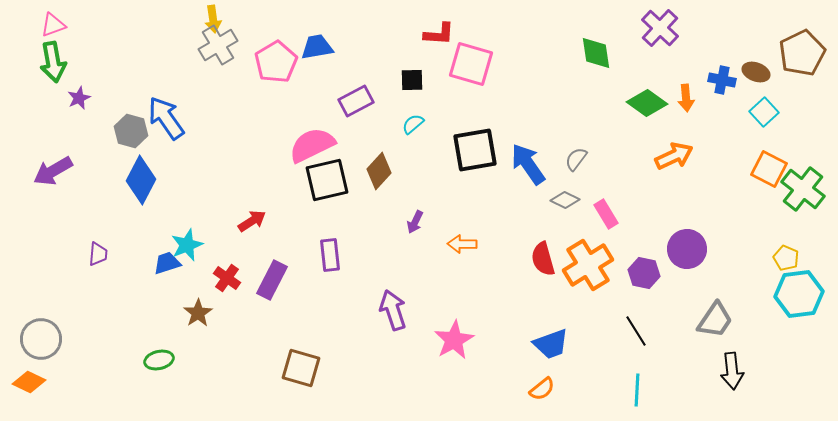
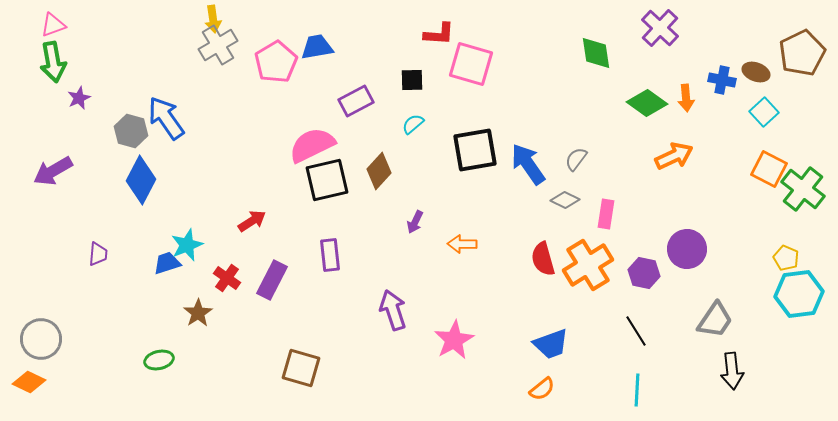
pink rectangle at (606, 214): rotated 40 degrees clockwise
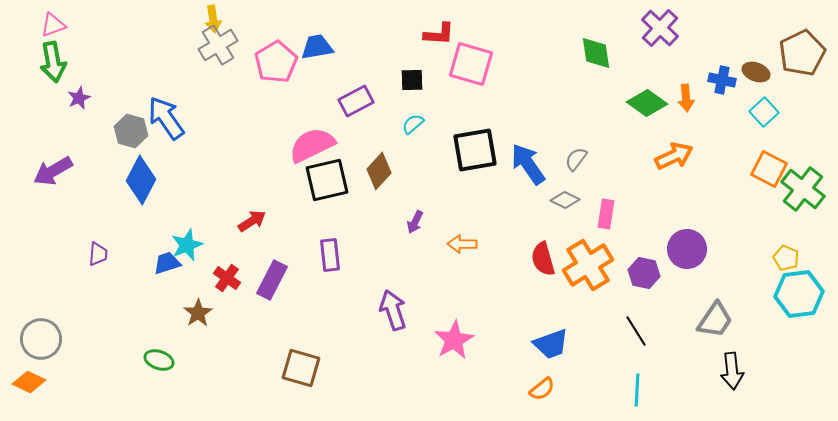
green ellipse at (159, 360): rotated 32 degrees clockwise
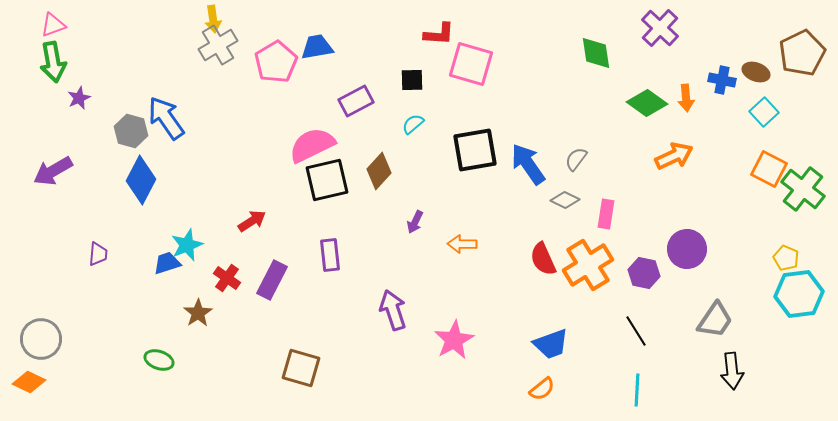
red semicircle at (543, 259): rotated 8 degrees counterclockwise
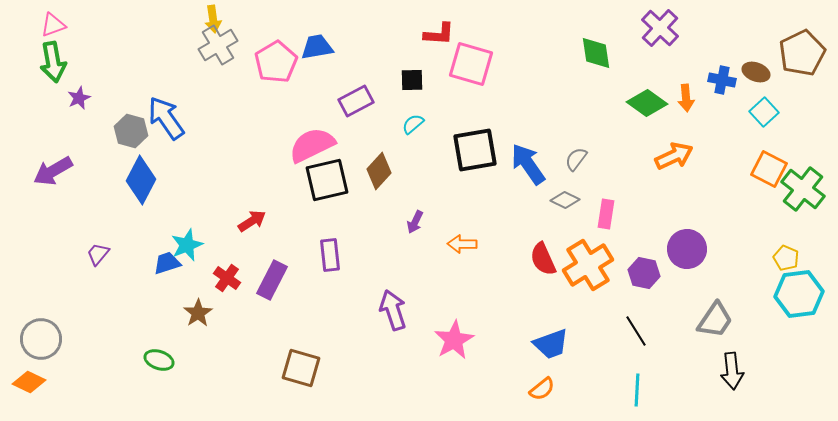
purple trapezoid at (98, 254): rotated 145 degrees counterclockwise
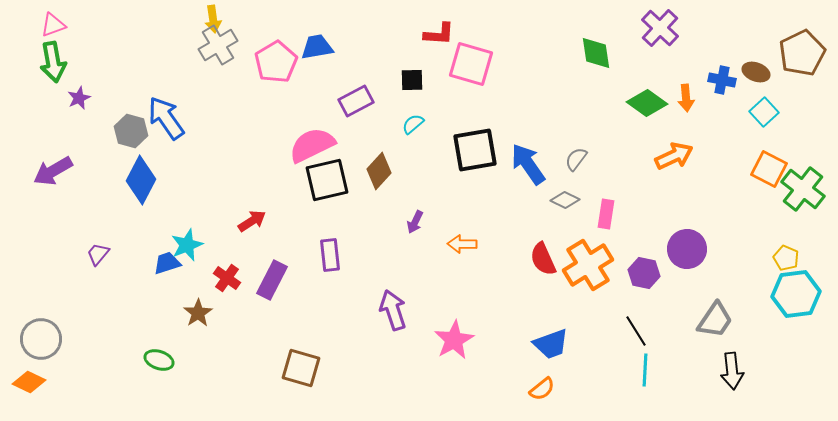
cyan hexagon at (799, 294): moved 3 px left
cyan line at (637, 390): moved 8 px right, 20 px up
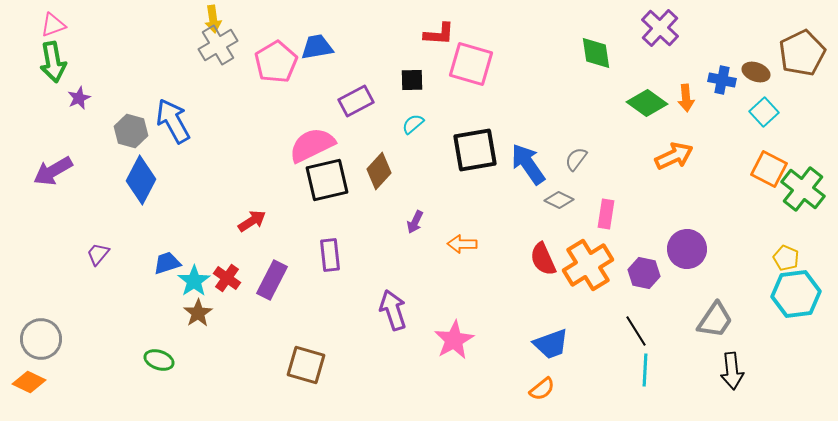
blue arrow at (166, 118): moved 7 px right, 3 px down; rotated 6 degrees clockwise
gray diamond at (565, 200): moved 6 px left
cyan star at (187, 245): moved 7 px right, 36 px down; rotated 12 degrees counterclockwise
brown square at (301, 368): moved 5 px right, 3 px up
